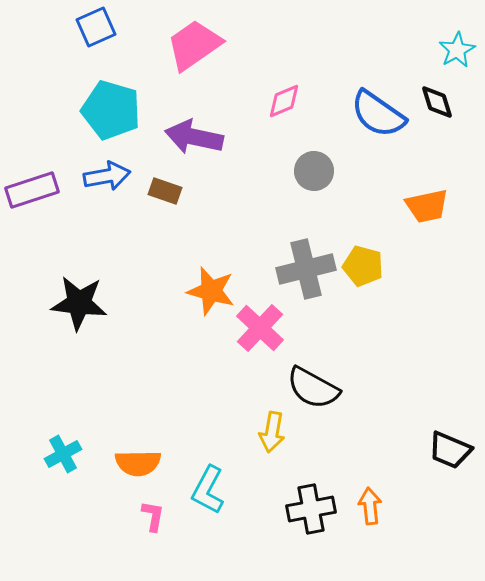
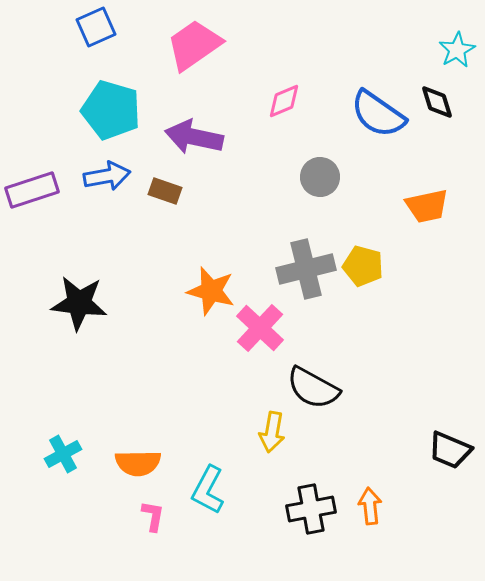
gray circle: moved 6 px right, 6 px down
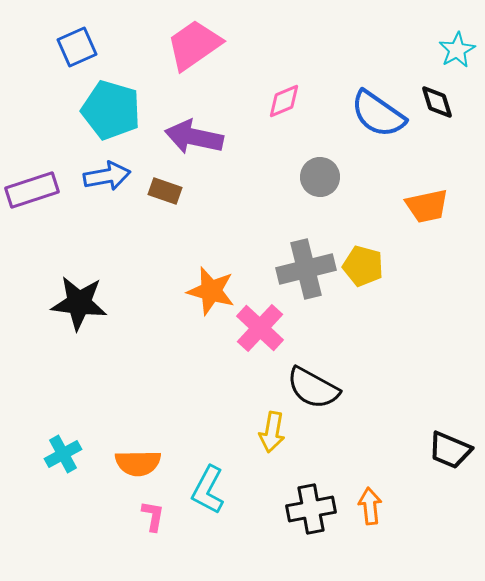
blue square: moved 19 px left, 20 px down
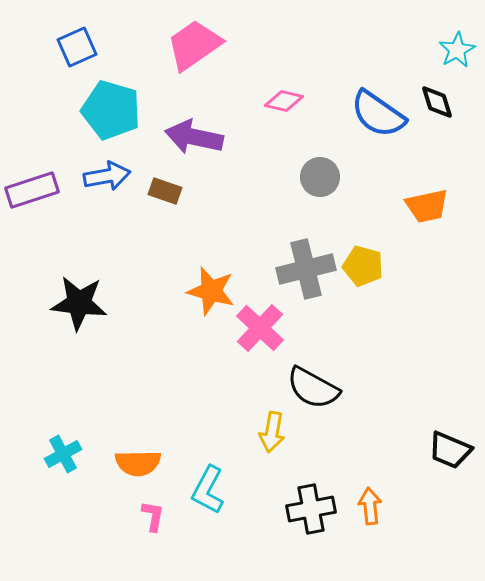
pink diamond: rotated 36 degrees clockwise
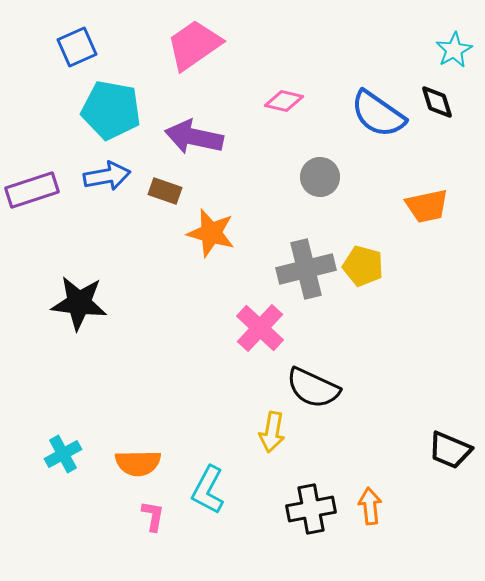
cyan star: moved 3 px left
cyan pentagon: rotated 6 degrees counterclockwise
orange star: moved 58 px up
black semicircle: rotated 4 degrees counterclockwise
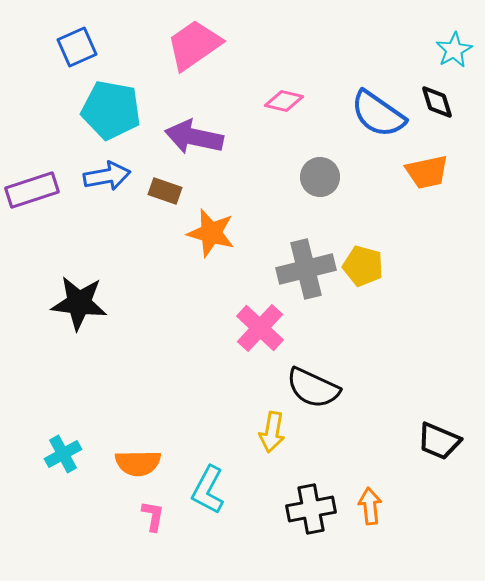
orange trapezoid: moved 34 px up
black trapezoid: moved 11 px left, 9 px up
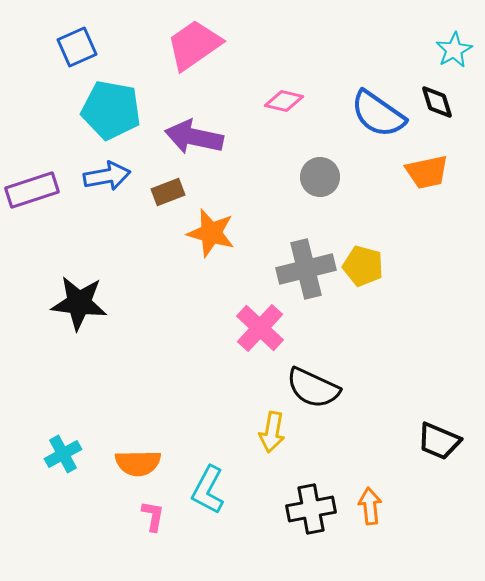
brown rectangle: moved 3 px right, 1 px down; rotated 40 degrees counterclockwise
